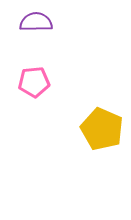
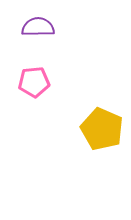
purple semicircle: moved 2 px right, 5 px down
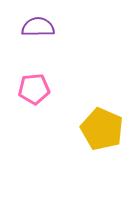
pink pentagon: moved 7 px down
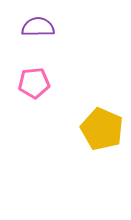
pink pentagon: moved 6 px up
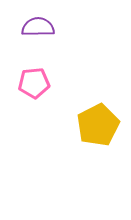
yellow pentagon: moved 4 px left, 4 px up; rotated 21 degrees clockwise
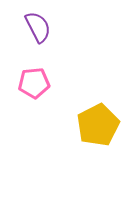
purple semicircle: rotated 64 degrees clockwise
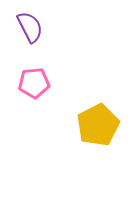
purple semicircle: moved 8 px left
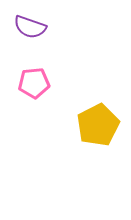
purple semicircle: rotated 136 degrees clockwise
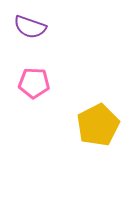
pink pentagon: rotated 8 degrees clockwise
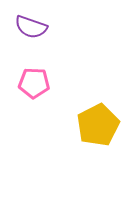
purple semicircle: moved 1 px right
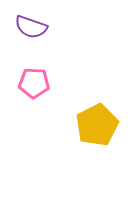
yellow pentagon: moved 1 px left
